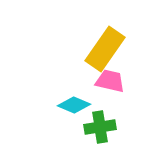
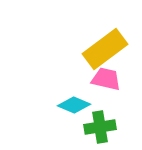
yellow rectangle: rotated 18 degrees clockwise
pink trapezoid: moved 4 px left, 2 px up
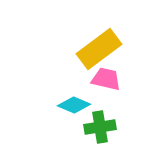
yellow rectangle: moved 6 px left
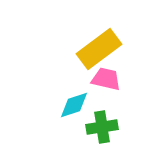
cyan diamond: rotated 40 degrees counterclockwise
green cross: moved 2 px right
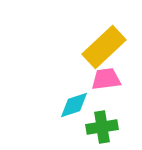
yellow rectangle: moved 5 px right, 2 px up; rotated 6 degrees counterclockwise
pink trapezoid: rotated 20 degrees counterclockwise
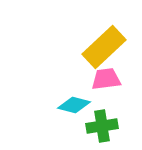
cyan diamond: rotated 32 degrees clockwise
green cross: moved 1 px up
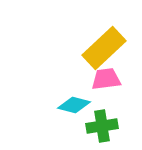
yellow rectangle: moved 1 px down
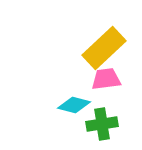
green cross: moved 2 px up
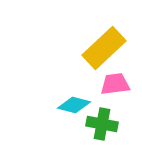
pink trapezoid: moved 9 px right, 5 px down
green cross: rotated 20 degrees clockwise
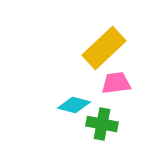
pink trapezoid: moved 1 px right, 1 px up
